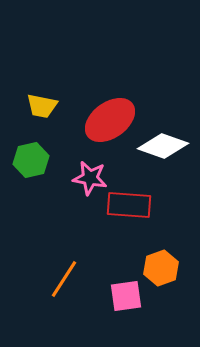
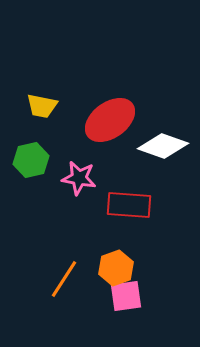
pink star: moved 11 px left
orange hexagon: moved 45 px left
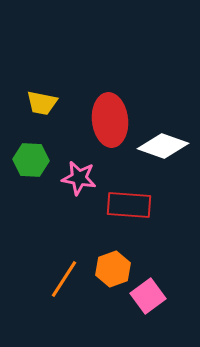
yellow trapezoid: moved 3 px up
red ellipse: rotated 60 degrees counterclockwise
green hexagon: rotated 16 degrees clockwise
orange hexagon: moved 3 px left, 1 px down
pink square: moved 22 px right; rotated 28 degrees counterclockwise
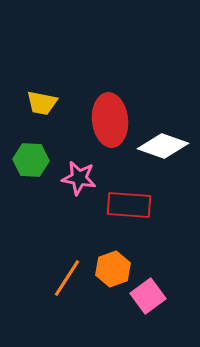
orange line: moved 3 px right, 1 px up
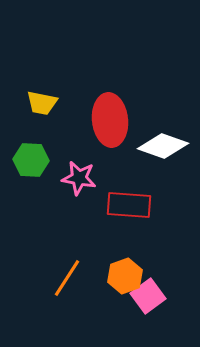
orange hexagon: moved 12 px right, 7 px down
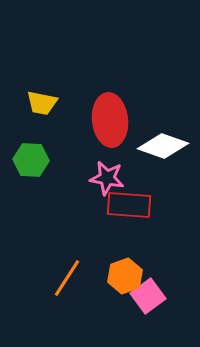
pink star: moved 28 px right
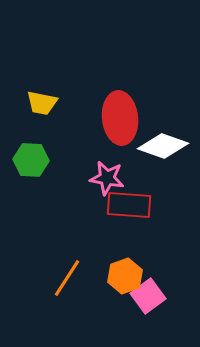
red ellipse: moved 10 px right, 2 px up
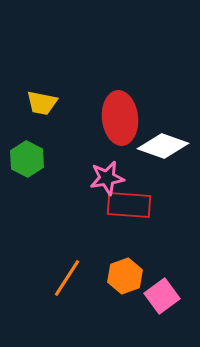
green hexagon: moved 4 px left, 1 px up; rotated 24 degrees clockwise
pink star: rotated 20 degrees counterclockwise
pink square: moved 14 px right
